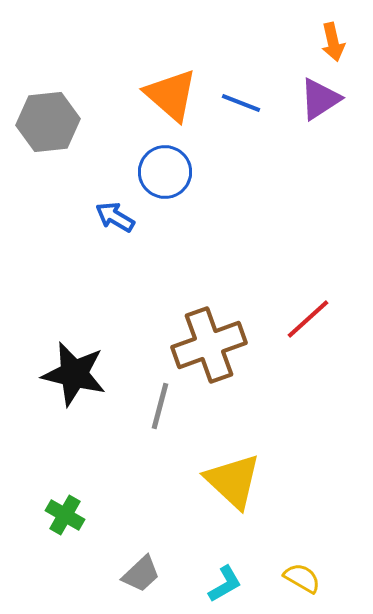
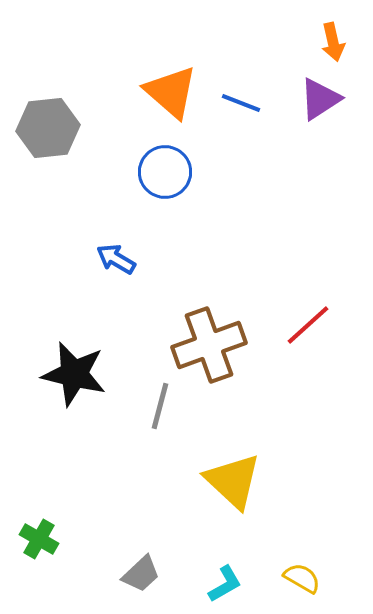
orange triangle: moved 3 px up
gray hexagon: moved 6 px down
blue arrow: moved 1 px right, 42 px down
red line: moved 6 px down
green cross: moved 26 px left, 24 px down
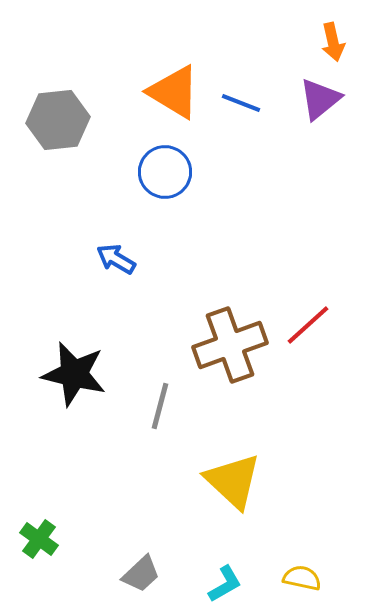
orange triangle: moved 3 px right; rotated 10 degrees counterclockwise
purple triangle: rotated 6 degrees counterclockwise
gray hexagon: moved 10 px right, 8 px up
brown cross: moved 21 px right
green cross: rotated 6 degrees clockwise
yellow semicircle: rotated 18 degrees counterclockwise
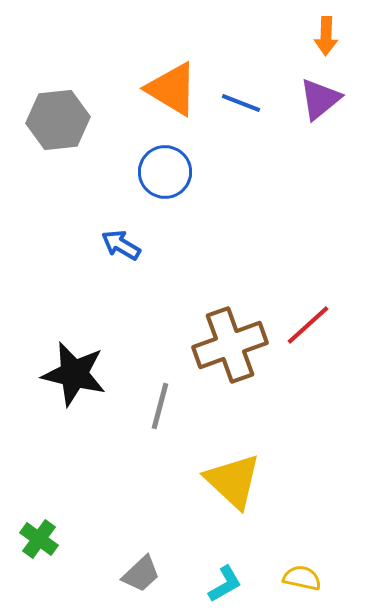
orange arrow: moved 7 px left, 6 px up; rotated 15 degrees clockwise
orange triangle: moved 2 px left, 3 px up
blue arrow: moved 5 px right, 14 px up
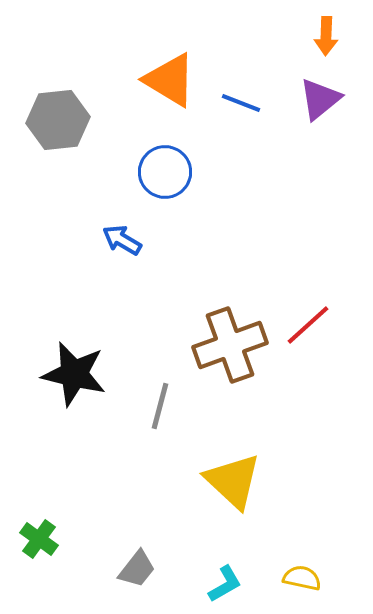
orange triangle: moved 2 px left, 9 px up
blue arrow: moved 1 px right, 5 px up
gray trapezoid: moved 4 px left, 5 px up; rotated 9 degrees counterclockwise
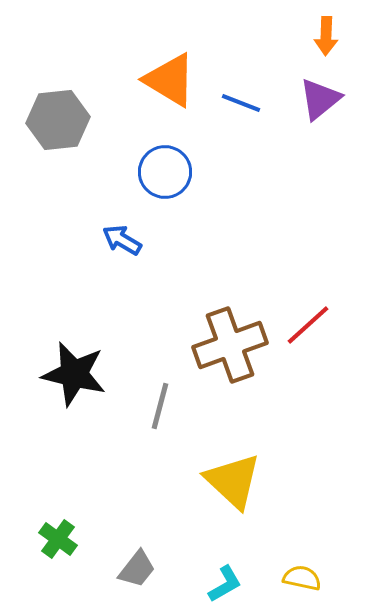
green cross: moved 19 px right
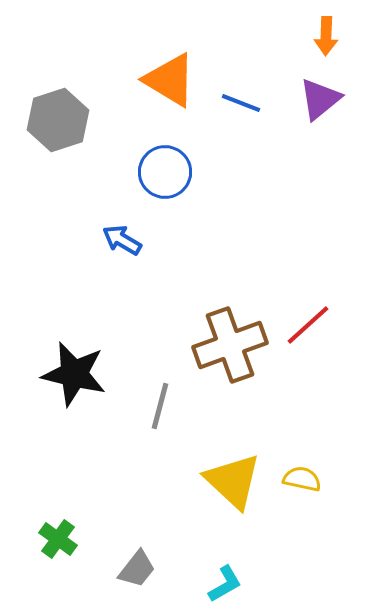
gray hexagon: rotated 12 degrees counterclockwise
yellow semicircle: moved 99 px up
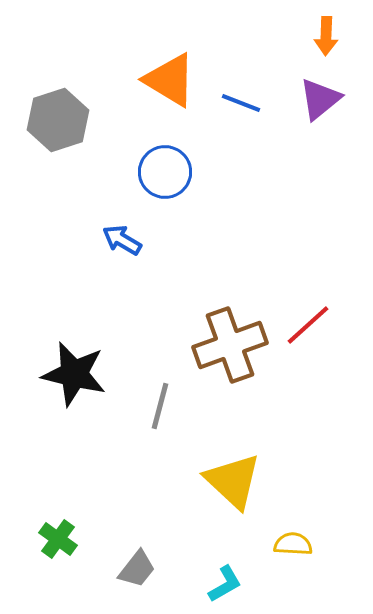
yellow semicircle: moved 9 px left, 65 px down; rotated 9 degrees counterclockwise
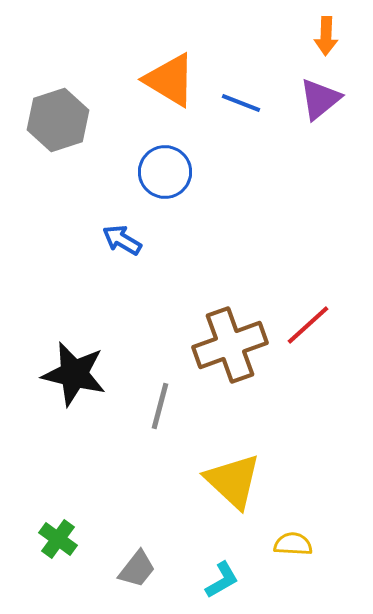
cyan L-shape: moved 3 px left, 4 px up
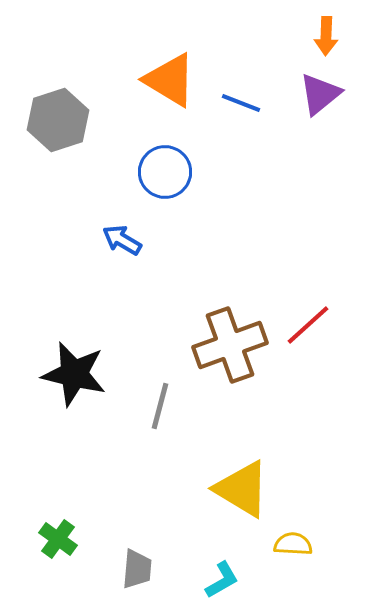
purple triangle: moved 5 px up
yellow triangle: moved 9 px right, 8 px down; rotated 12 degrees counterclockwise
gray trapezoid: rotated 33 degrees counterclockwise
